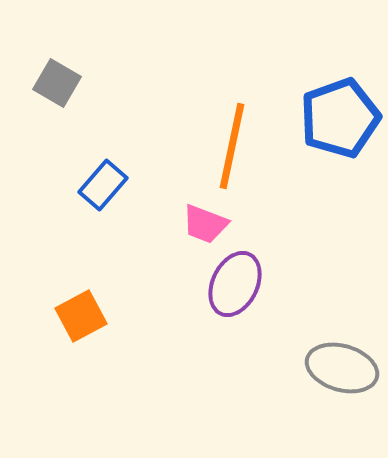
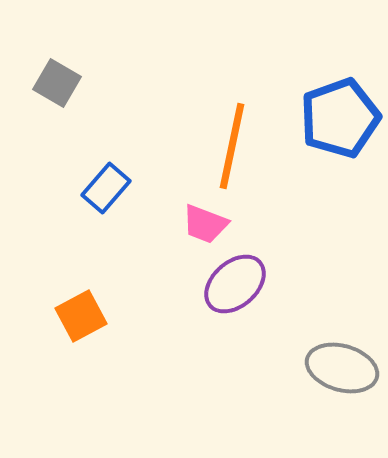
blue rectangle: moved 3 px right, 3 px down
purple ellipse: rotated 22 degrees clockwise
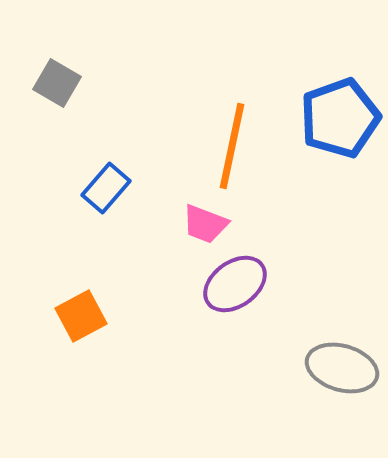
purple ellipse: rotated 6 degrees clockwise
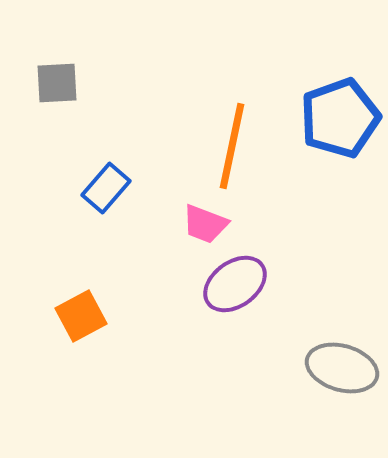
gray square: rotated 33 degrees counterclockwise
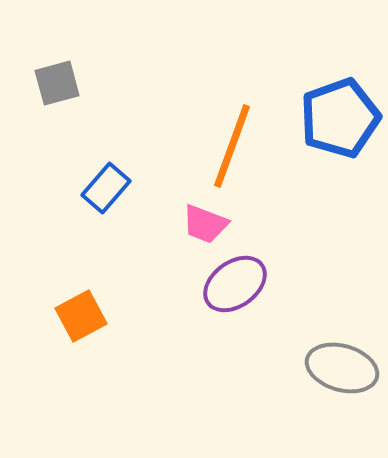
gray square: rotated 12 degrees counterclockwise
orange line: rotated 8 degrees clockwise
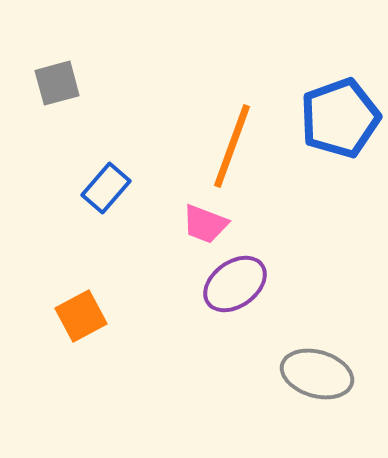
gray ellipse: moved 25 px left, 6 px down
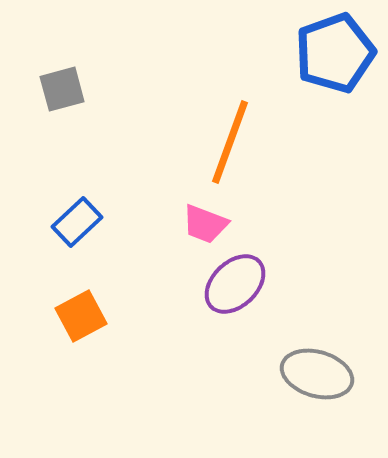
gray square: moved 5 px right, 6 px down
blue pentagon: moved 5 px left, 65 px up
orange line: moved 2 px left, 4 px up
blue rectangle: moved 29 px left, 34 px down; rotated 6 degrees clockwise
purple ellipse: rotated 8 degrees counterclockwise
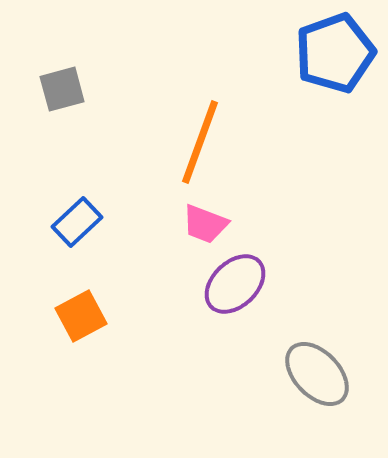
orange line: moved 30 px left
gray ellipse: rotated 30 degrees clockwise
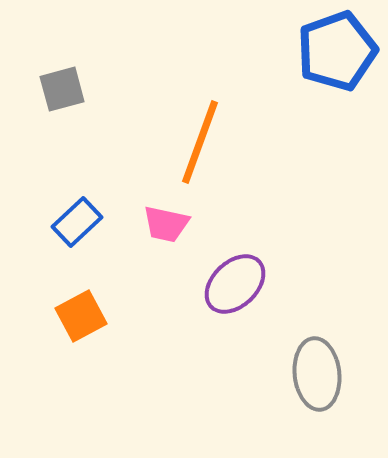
blue pentagon: moved 2 px right, 2 px up
pink trapezoid: moved 39 px left; rotated 9 degrees counterclockwise
gray ellipse: rotated 38 degrees clockwise
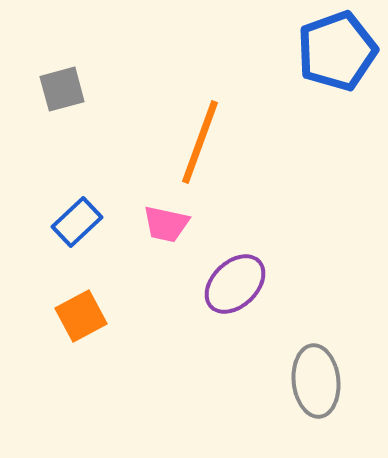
gray ellipse: moved 1 px left, 7 px down
